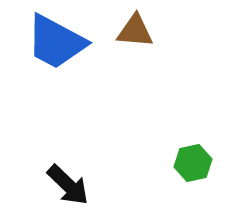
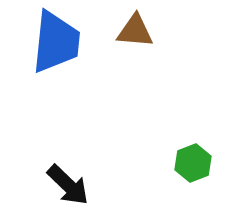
blue trapezoid: rotated 112 degrees counterclockwise
green hexagon: rotated 9 degrees counterclockwise
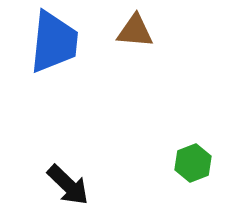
blue trapezoid: moved 2 px left
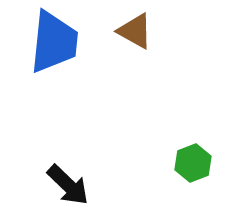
brown triangle: rotated 24 degrees clockwise
